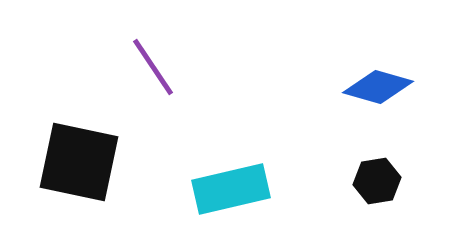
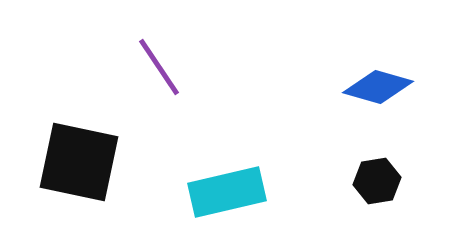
purple line: moved 6 px right
cyan rectangle: moved 4 px left, 3 px down
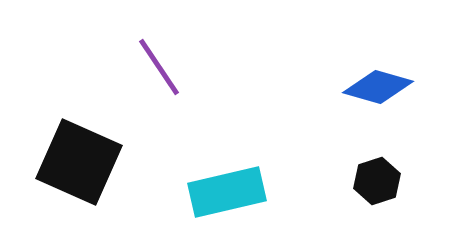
black square: rotated 12 degrees clockwise
black hexagon: rotated 9 degrees counterclockwise
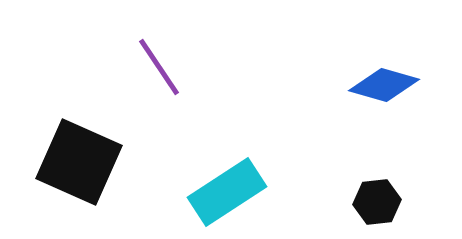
blue diamond: moved 6 px right, 2 px up
black hexagon: moved 21 px down; rotated 12 degrees clockwise
cyan rectangle: rotated 20 degrees counterclockwise
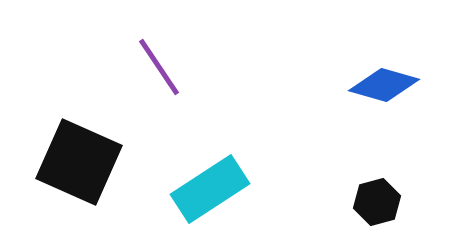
cyan rectangle: moved 17 px left, 3 px up
black hexagon: rotated 9 degrees counterclockwise
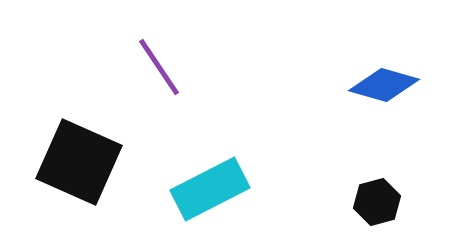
cyan rectangle: rotated 6 degrees clockwise
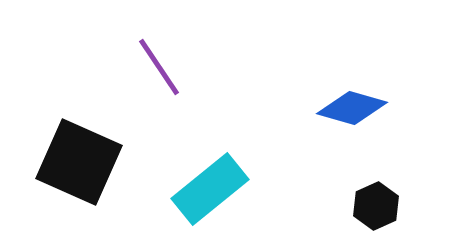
blue diamond: moved 32 px left, 23 px down
cyan rectangle: rotated 12 degrees counterclockwise
black hexagon: moved 1 px left, 4 px down; rotated 9 degrees counterclockwise
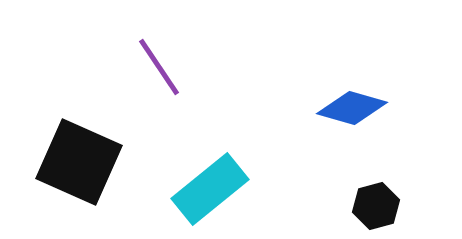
black hexagon: rotated 9 degrees clockwise
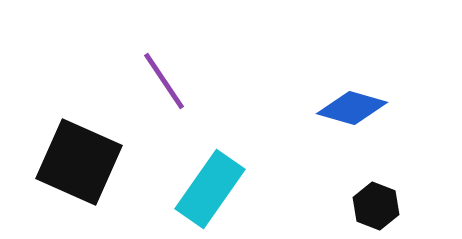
purple line: moved 5 px right, 14 px down
cyan rectangle: rotated 16 degrees counterclockwise
black hexagon: rotated 24 degrees counterclockwise
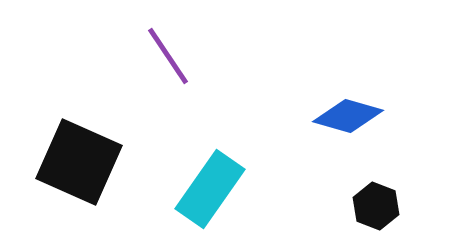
purple line: moved 4 px right, 25 px up
blue diamond: moved 4 px left, 8 px down
